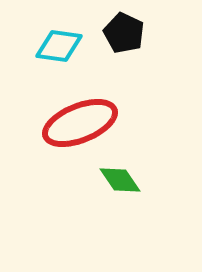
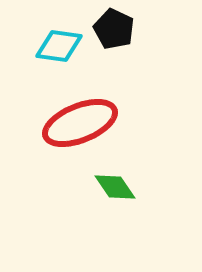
black pentagon: moved 10 px left, 4 px up
green diamond: moved 5 px left, 7 px down
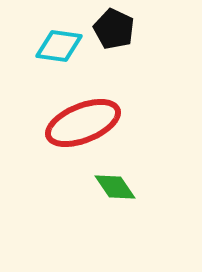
red ellipse: moved 3 px right
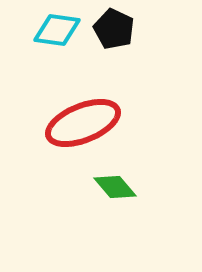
cyan diamond: moved 2 px left, 16 px up
green diamond: rotated 6 degrees counterclockwise
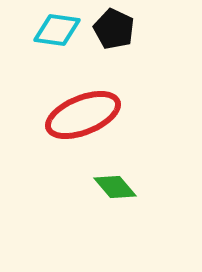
red ellipse: moved 8 px up
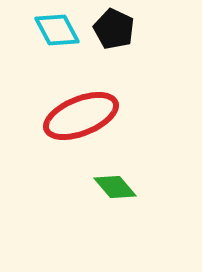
cyan diamond: rotated 54 degrees clockwise
red ellipse: moved 2 px left, 1 px down
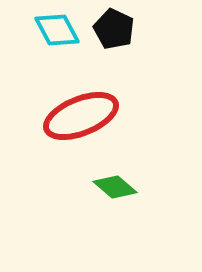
green diamond: rotated 9 degrees counterclockwise
